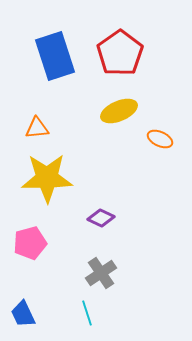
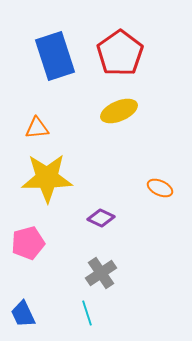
orange ellipse: moved 49 px down
pink pentagon: moved 2 px left
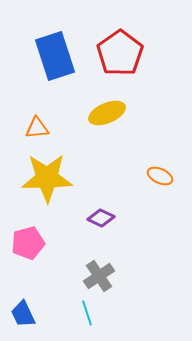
yellow ellipse: moved 12 px left, 2 px down
orange ellipse: moved 12 px up
gray cross: moved 2 px left, 3 px down
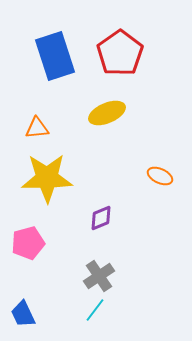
purple diamond: rotated 48 degrees counterclockwise
cyan line: moved 8 px right, 3 px up; rotated 55 degrees clockwise
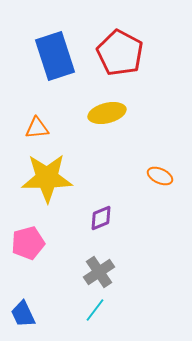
red pentagon: rotated 9 degrees counterclockwise
yellow ellipse: rotated 9 degrees clockwise
gray cross: moved 4 px up
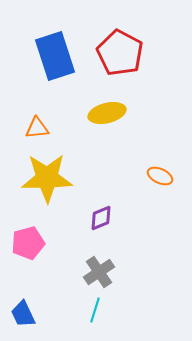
cyan line: rotated 20 degrees counterclockwise
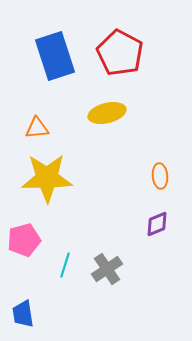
orange ellipse: rotated 60 degrees clockwise
purple diamond: moved 56 px right, 6 px down
pink pentagon: moved 4 px left, 3 px up
gray cross: moved 8 px right, 3 px up
cyan line: moved 30 px left, 45 px up
blue trapezoid: rotated 16 degrees clockwise
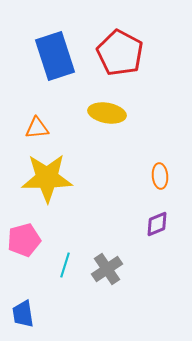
yellow ellipse: rotated 24 degrees clockwise
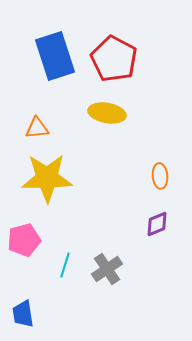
red pentagon: moved 6 px left, 6 px down
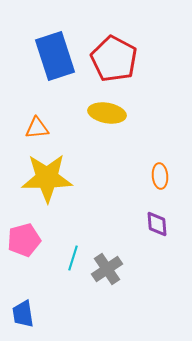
purple diamond: rotated 72 degrees counterclockwise
cyan line: moved 8 px right, 7 px up
